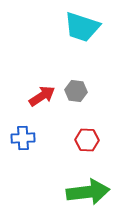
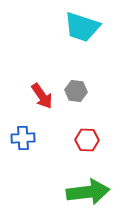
red arrow: rotated 88 degrees clockwise
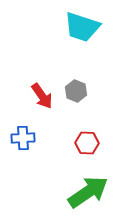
gray hexagon: rotated 15 degrees clockwise
red hexagon: moved 3 px down
green arrow: rotated 27 degrees counterclockwise
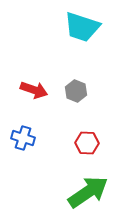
red arrow: moved 8 px left, 6 px up; rotated 36 degrees counterclockwise
blue cross: rotated 20 degrees clockwise
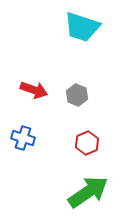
gray hexagon: moved 1 px right, 4 px down
red hexagon: rotated 25 degrees counterclockwise
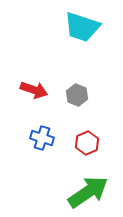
blue cross: moved 19 px right
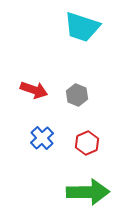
blue cross: rotated 30 degrees clockwise
green arrow: rotated 33 degrees clockwise
